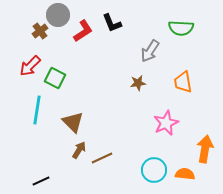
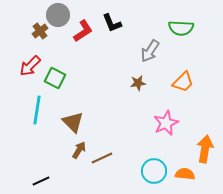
orange trapezoid: rotated 125 degrees counterclockwise
cyan circle: moved 1 px down
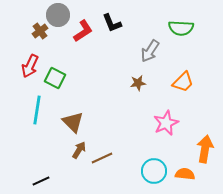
red arrow: rotated 20 degrees counterclockwise
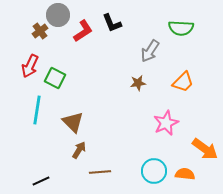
orange arrow: rotated 116 degrees clockwise
brown line: moved 2 px left, 14 px down; rotated 20 degrees clockwise
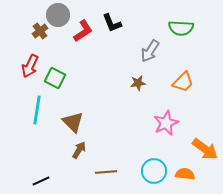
brown line: moved 6 px right
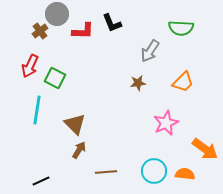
gray circle: moved 1 px left, 1 px up
red L-shape: rotated 35 degrees clockwise
brown triangle: moved 2 px right, 2 px down
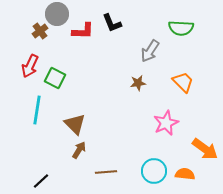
orange trapezoid: rotated 90 degrees counterclockwise
black line: rotated 18 degrees counterclockwise
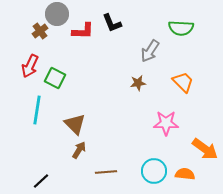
pink star: rotated 25 degrees clockwise
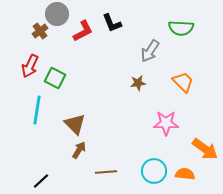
red L-shape: rotated 30 degrees counterclockwise
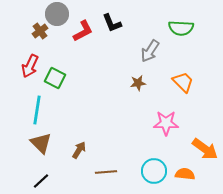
brown triangle: moved 34 px left, 19 px down
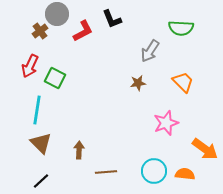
black L-shape: moved 4 px up
pink star: rotated 20 degrees counterclockwise
brown arrow: rotated 30 degrees counterclockwise
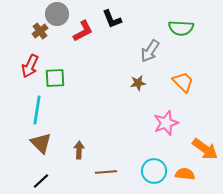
green square: rotated 30 degrees counterclockwise
